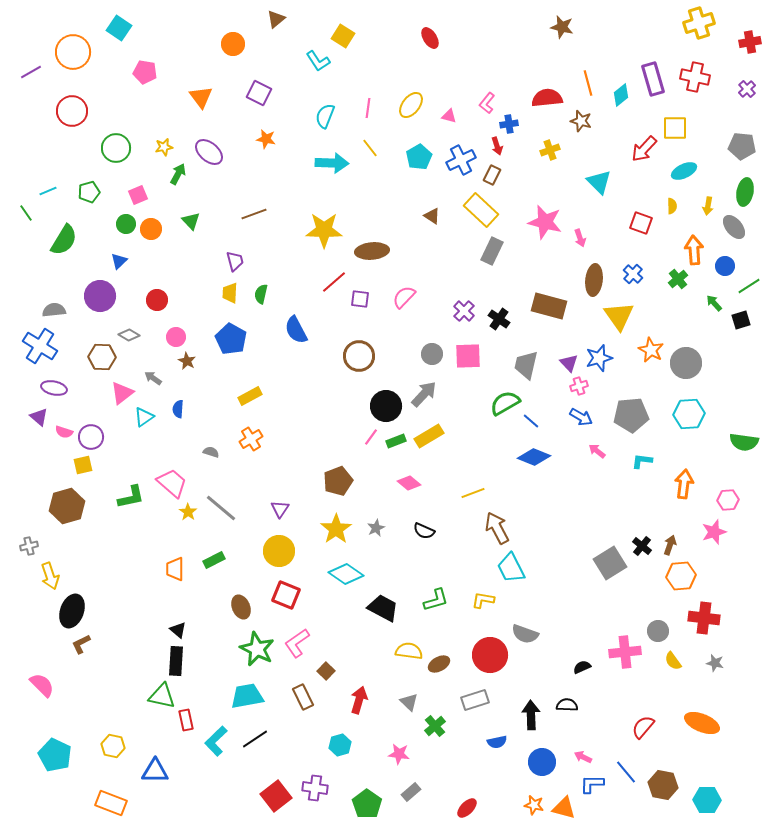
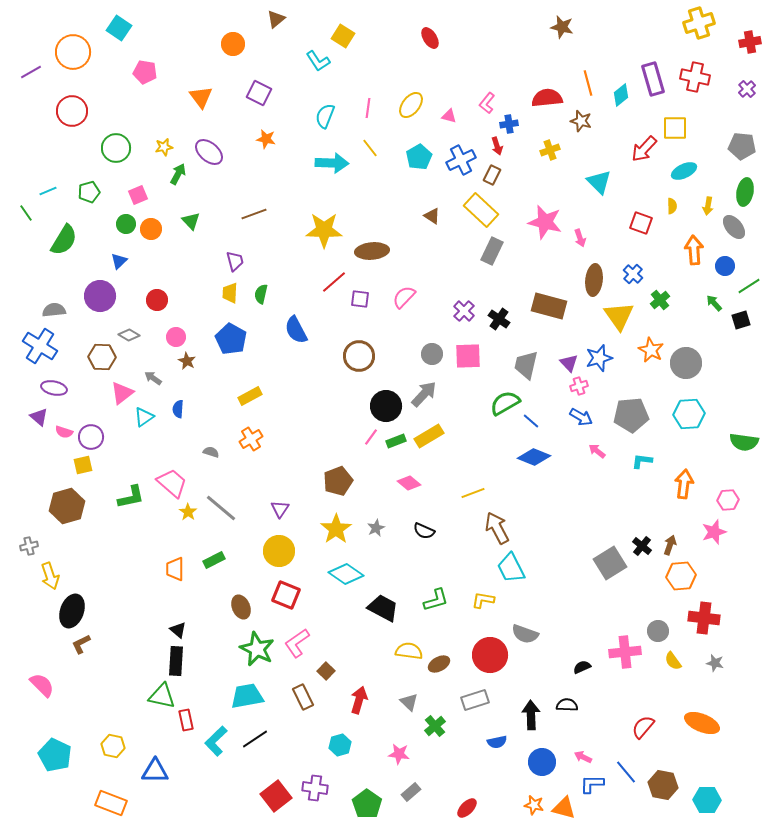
green cross at (678, 279): moved 18 px left, 21 px down
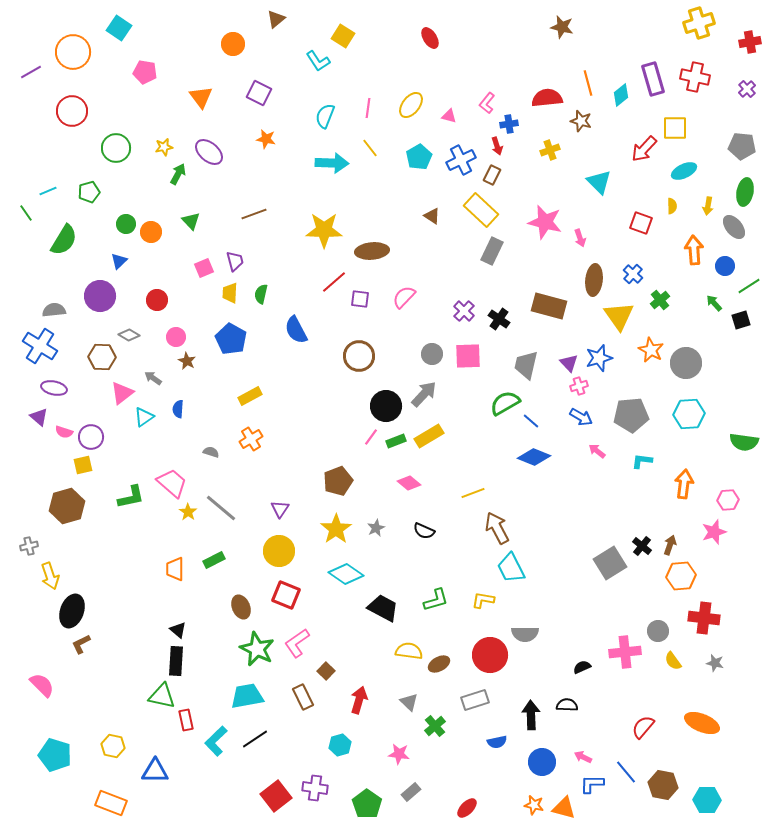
pink square at (138, 195): moved 66 px right, 73 px down
orange circle at (151, 229): moved 3 px down
gray semicircle at (525, 634): rotated 20 degrees counterclockwise
cyan pentagon at (55, 755): rotated 8 degrees counterclockwise
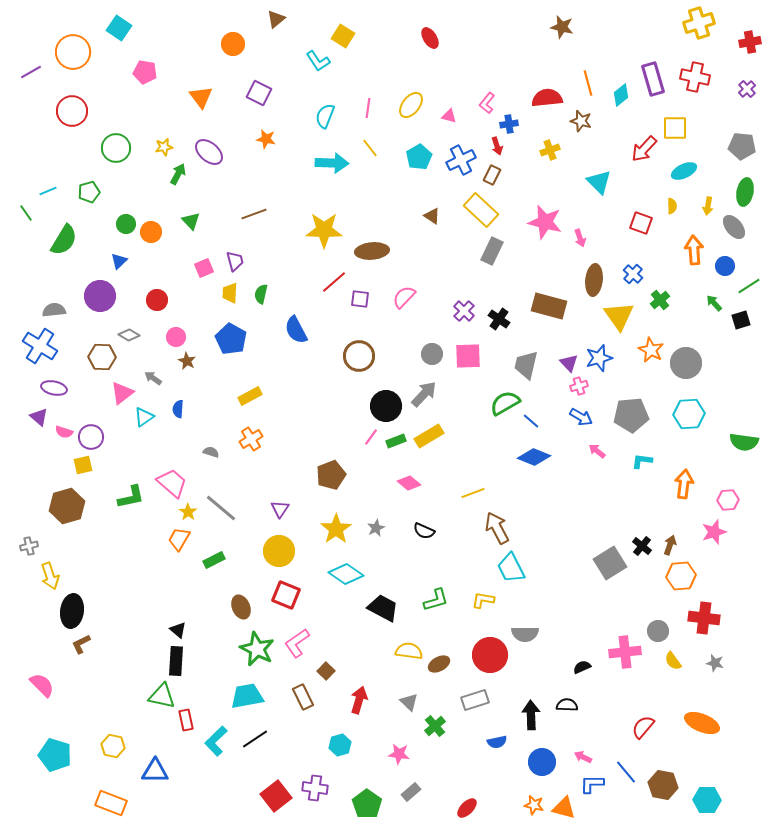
brown pentagon at (338, 481): moved 7 px left, 6 px up
orange trapezoid at (175, 569): moved 4 px right, 30 px up; rotated 30 degrees clockwise
black ellipse at (72, 611): rotated 12 degrees counterclockwise
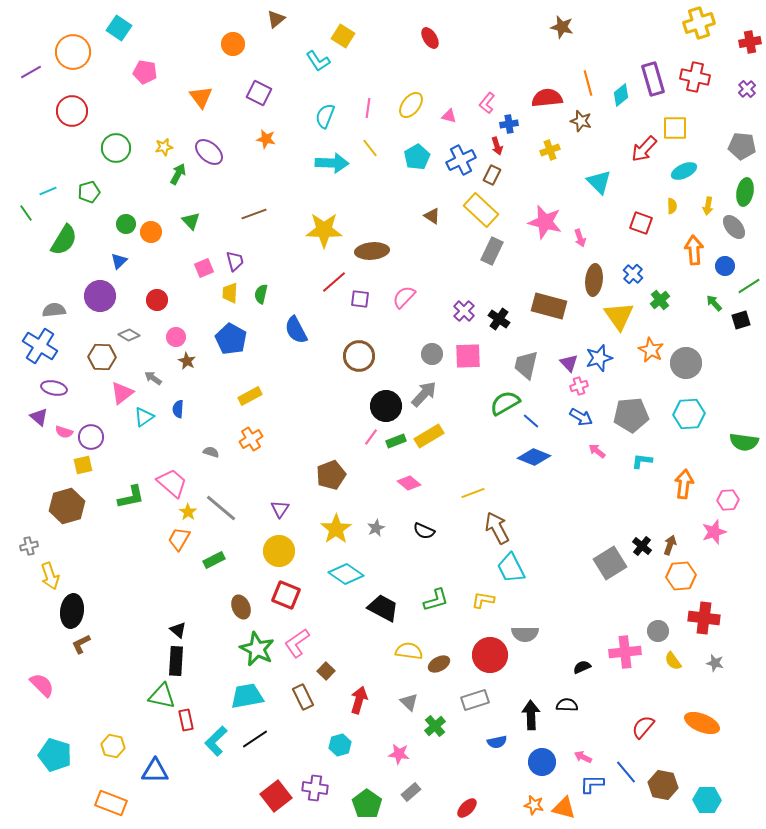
cyan pentagon at (419, 157): moved 2 px left
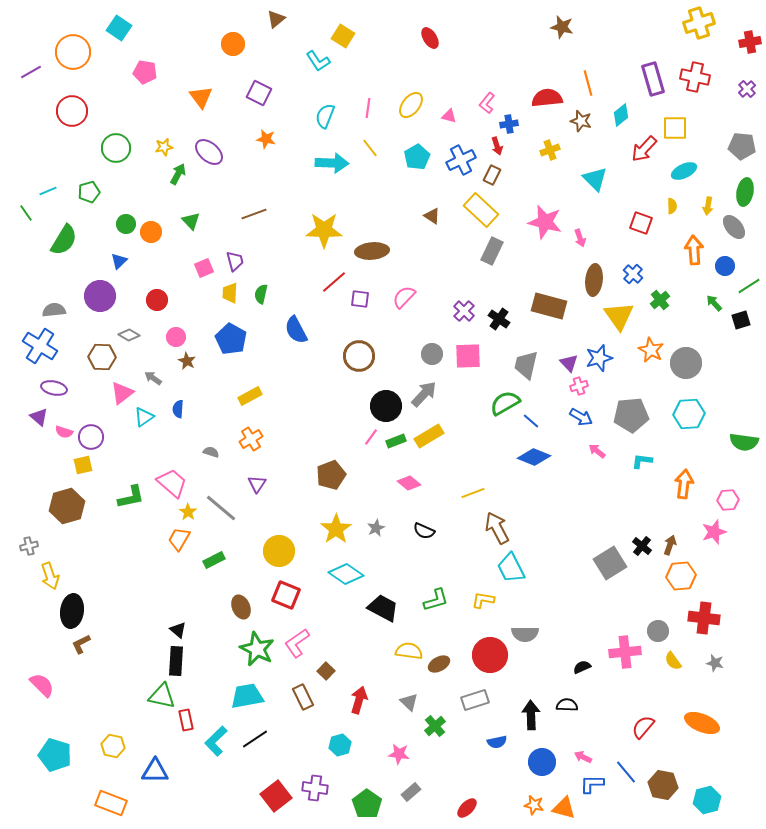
cyan diamond at (621, 95): moved 20 px down
cyan triangle at (599, 182): moved 4 px left, 3 px up
purple triangle at (280, 509): moved 23 px left, 25 px up
cyan hexagon at (707, 800): rotated 16 degrees counterclockwise
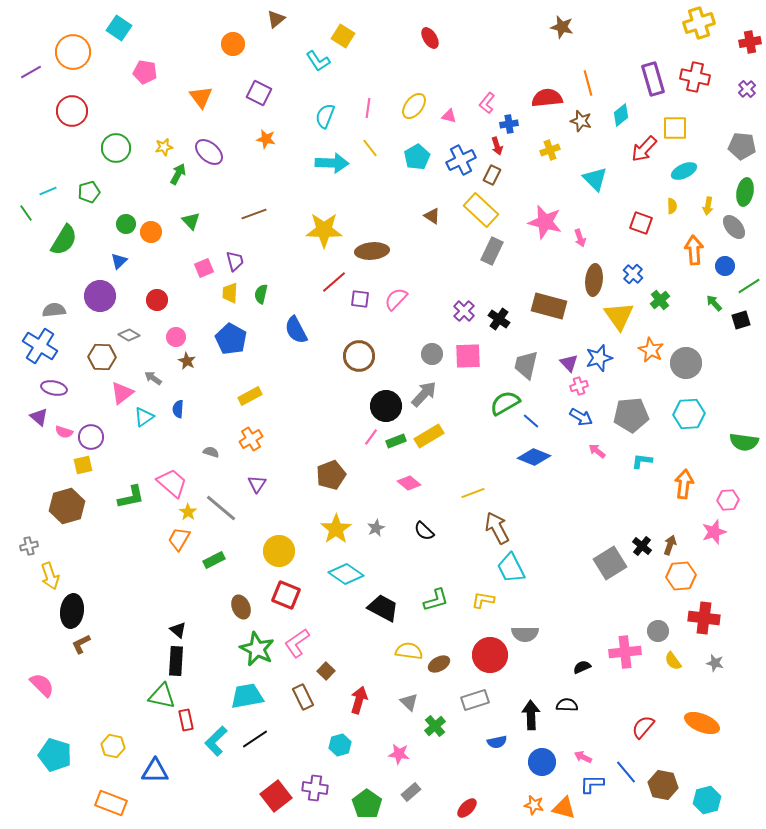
yellow ellipse at (411, 105): moved 3 px right, 1 px down
pink semicircle at (404, 297): moved 8 px left, 2 px down
black semicircle at (424, 531): rotated 20 degrees clockwise
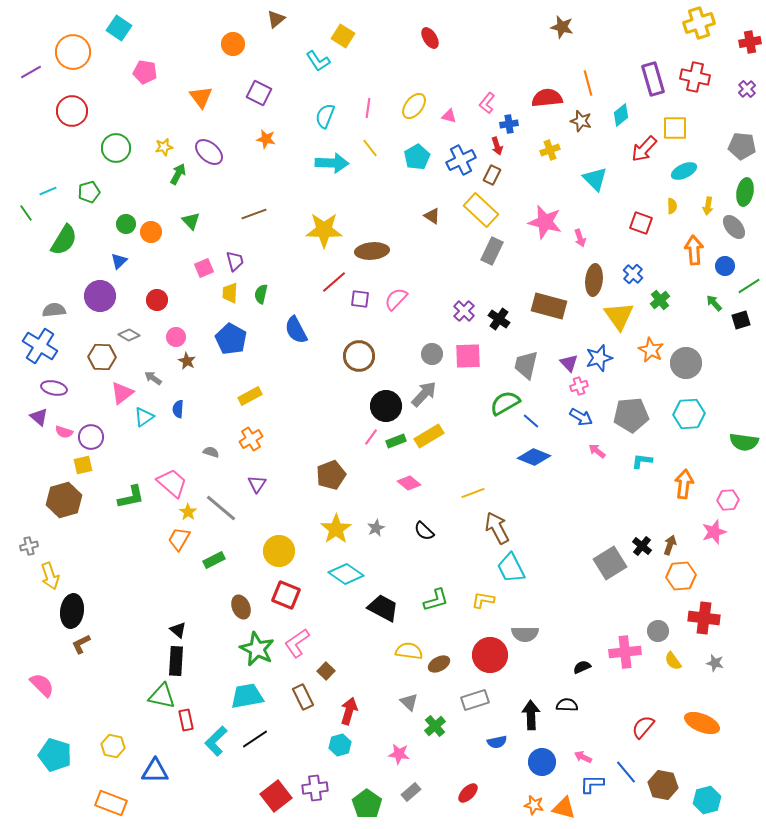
brown hexagon at (67, 506): moved 3 px left, 6 px up
red arrow at (359, 700): moved 10 px left, 11 px down
purple cross at (315, 788): rotated 15 degrees counterclockwise
red ellipse at (467, 808): moved 1 px right, 15 px up
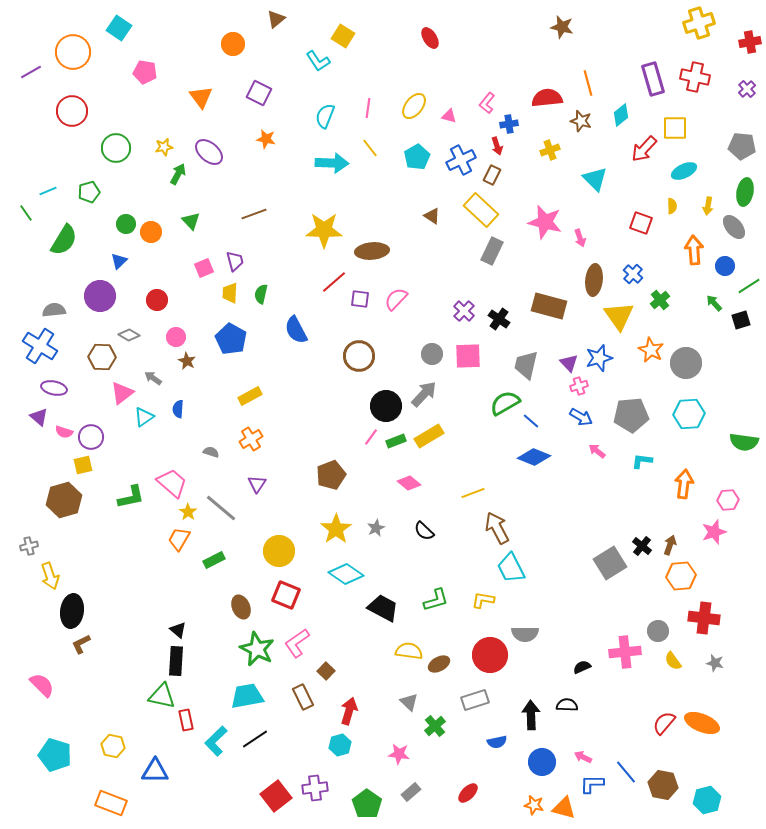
red semicircle at (643, 727): moved 21 px right, 4 px up
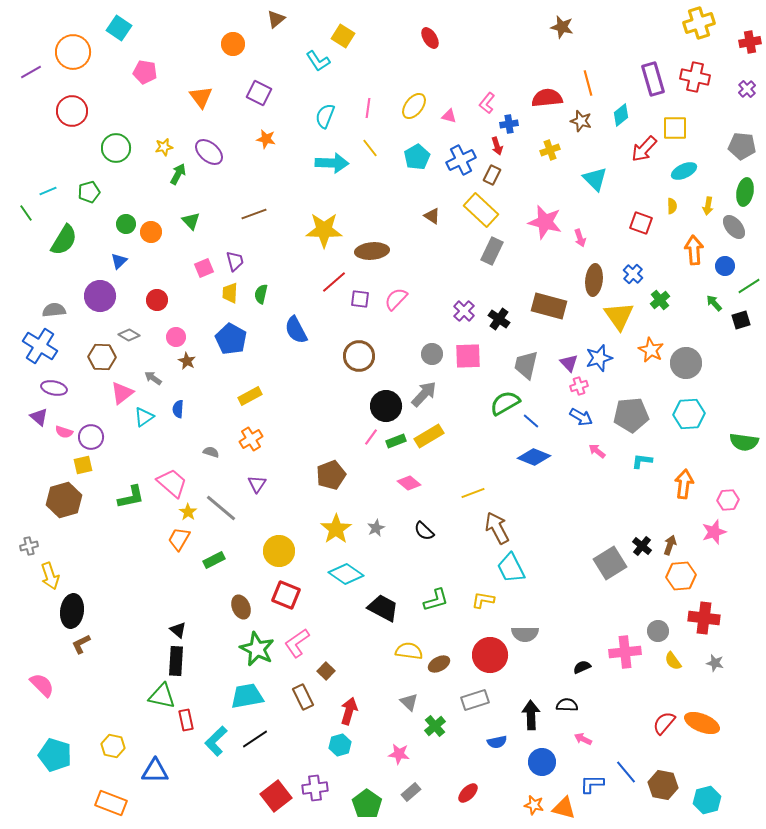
pink arrow at (583, 757): moved 18 px up
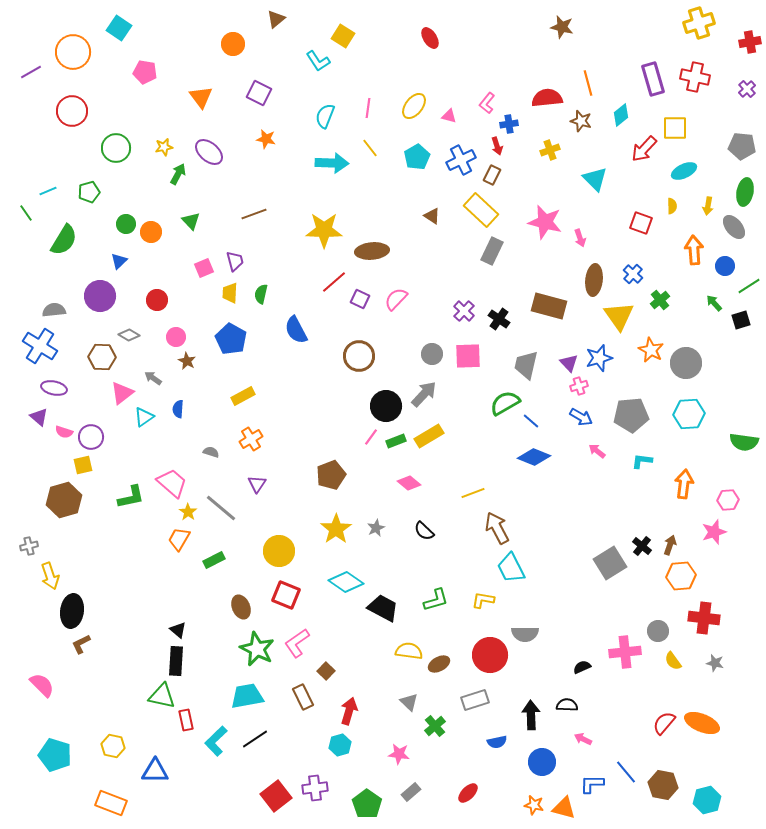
purple square at (360, 299): rotated 18 degrees clockwise
yellow rectangle at (250, 396): moved 7 px left
cyan diamond at (346, 574): moved 8 px down
